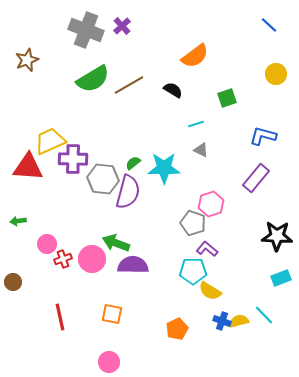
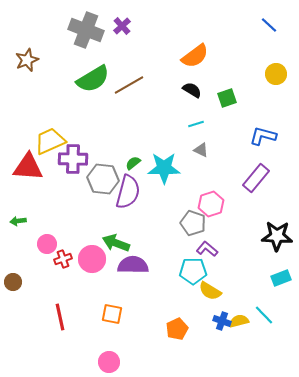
black semicircle at (173, 90): moved 19 px right
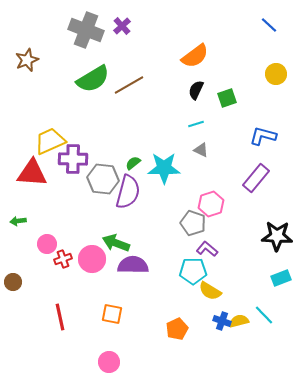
black semicircle at (192, 90): moved 4 px right; rotated 96 degrees counterclockwise
red triangle at (28, 167): moved 4 px right, 6 px down
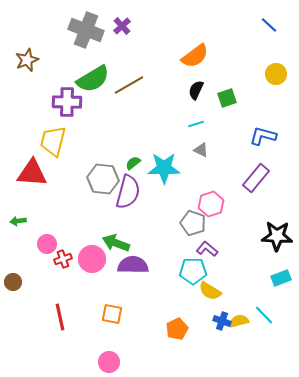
yellow trapezoid at (50, 141): moved 3 px right; rotated 52 degrees counterclockwise
purple cross at (73, 159): moved 6 px left, 57 px up
